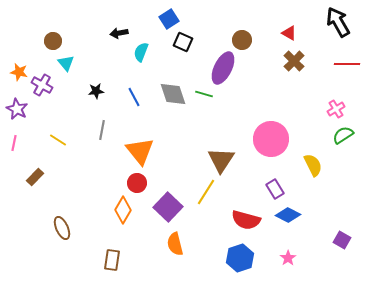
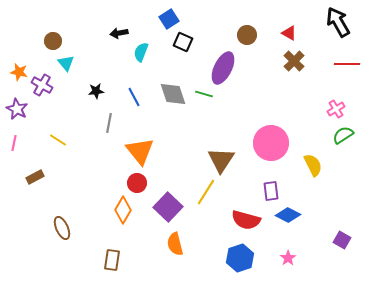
brown circle at (242, 40): moved 5 px right, 5 px up
gray line at (102, 130): moved 7 px right, 7 px up
pink circle at (271, 139): moved 4 px down
brown rectangle at (35, 177): rotated 18 degrees clockwise
purple rectangle at (275, 189): moved 4 px left, 2 px down; rotated 24 degrees clockwise
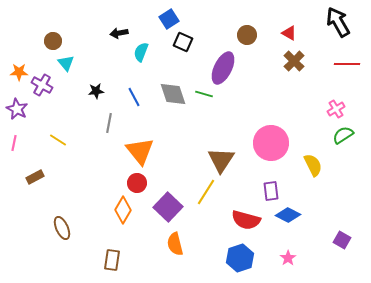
orange star at (19, 72): rotated 12 degrees counterclockwise
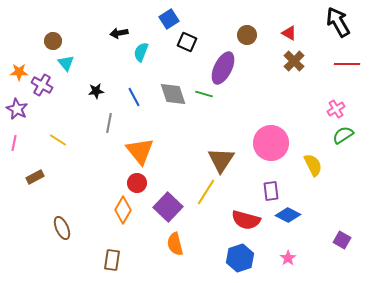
black square at (183, 42): moved 4 px right
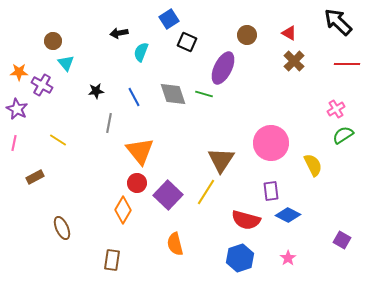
black arrow at (338, 22): rotated 16 degrees counterclockwise
purple square at (168, 207): moved 12 px up
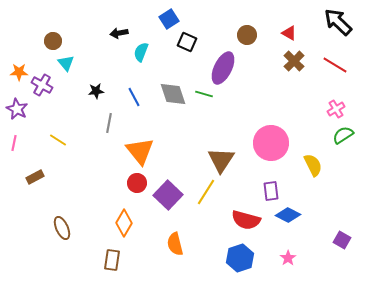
red line at (347, 64): moved 12 px left, 1 px down; rotated 30 degrees clockwise
orange diamond at (123, 210): moved 1 px right, 13 px down
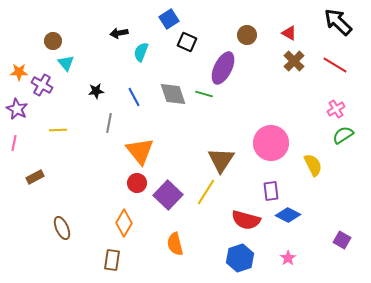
yellow line at (58, 140): moved 10 px up; rotated 36 degrees counterclockwise
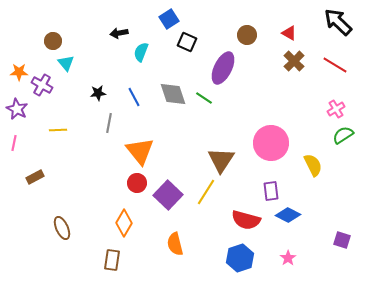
black star at (96, 91): moved 2 px right, 2 px down
green line at (204, 94): moved 4 px down; rotated 18 degrees clockwise
purple square at (342, 240): rotated 12 degrees counterclockwise
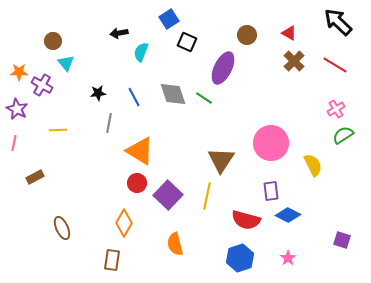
orange triangle at (140, 151): rotated 20 degrees counterclockwise
yellow line at (206, 192): moved 1 px right, 4 px down; rotated 20 degrees counterclockwise
